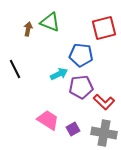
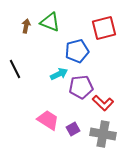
brown arrow: moved 2 px left, 3 px up
blue pentagon: moved 4 px left, 4 px up; rotated 20 degrees counterclockwise
red L-shape: moved 1 px left, 1 px down
gray cross: moved 1 px left, 1 px down
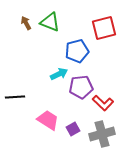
brown arrow: moved 3 px up; rotated 40 degrees counterclockwise
black line: moved 28 px down; rotated 66 degrees counterclockwise
gray cross: moved 1 px left; rotated 25 degrees counterclockwise
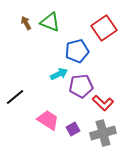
red square: rotated 20 degrees counterclockwise
purple pentagon: moved 1 px up
black line: rotated 36 degrees counterclockwise
gray cross: moved 1 px right, 1 px up
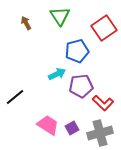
green triangle: moved 10 px right, 6 px up; rotated 35 degrees clockwise
cyan arrow: moved 2 px left
pink trapezoid: moved 5 px down
purple square: moved 1 px left, 1 px up
gray cross: moved 3 px left
